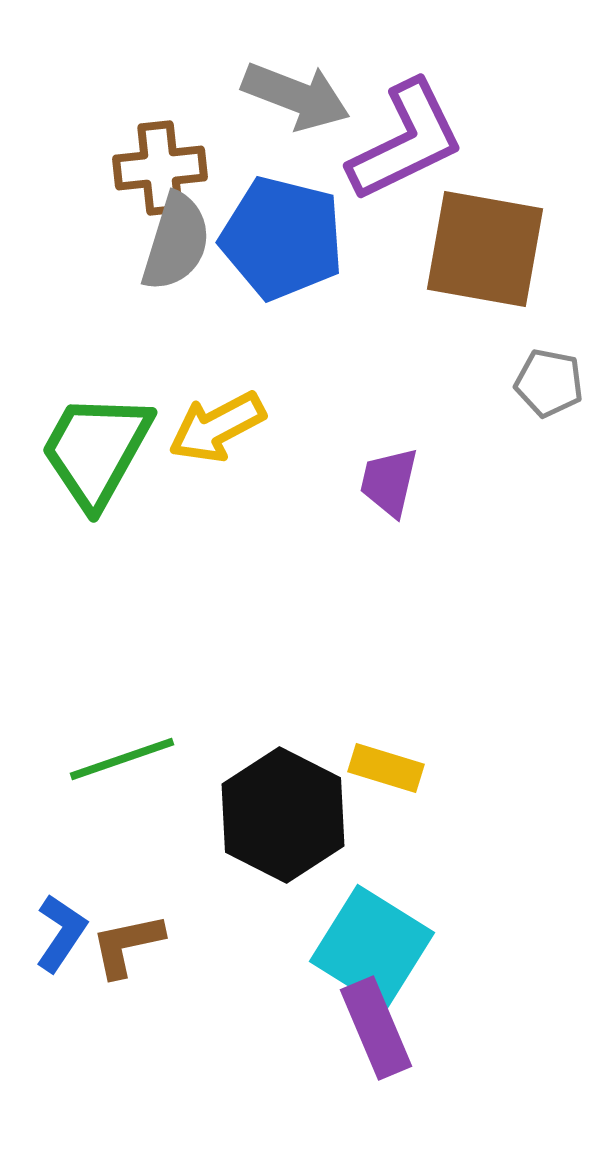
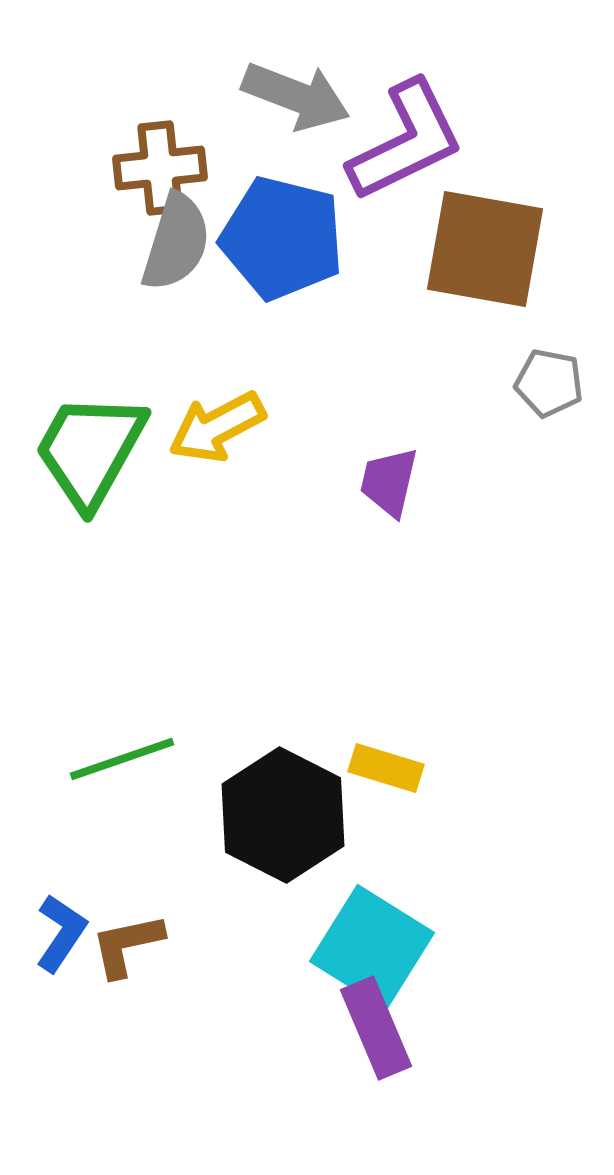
green trapezoid: moved 6 px left
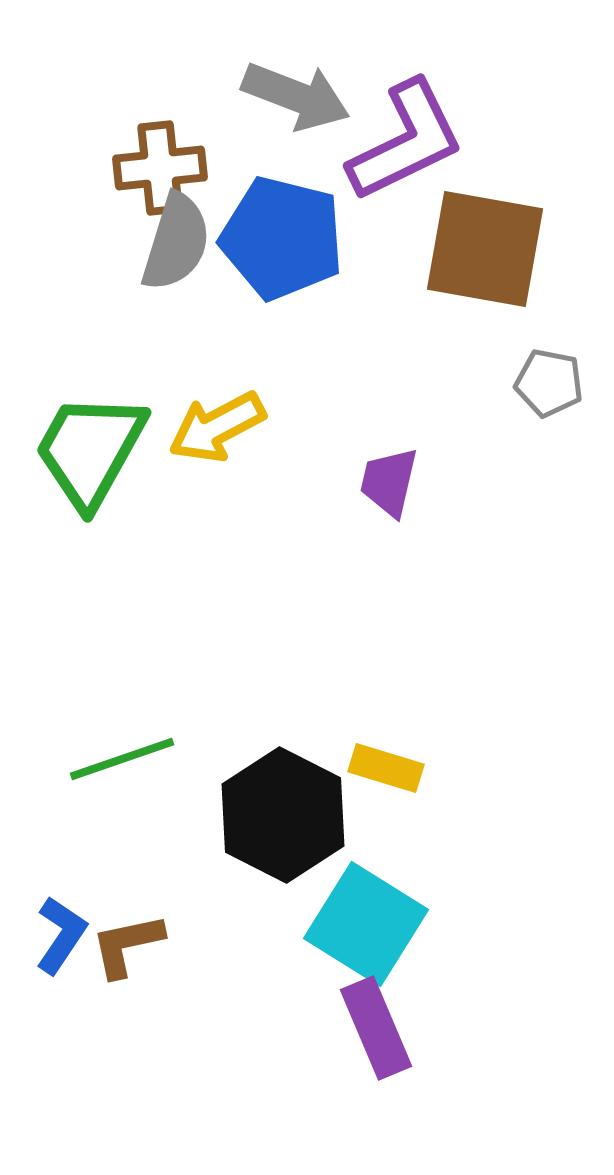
blue L-shape: moved 2 px down
cyan square: moved 6 px left, 23 px up
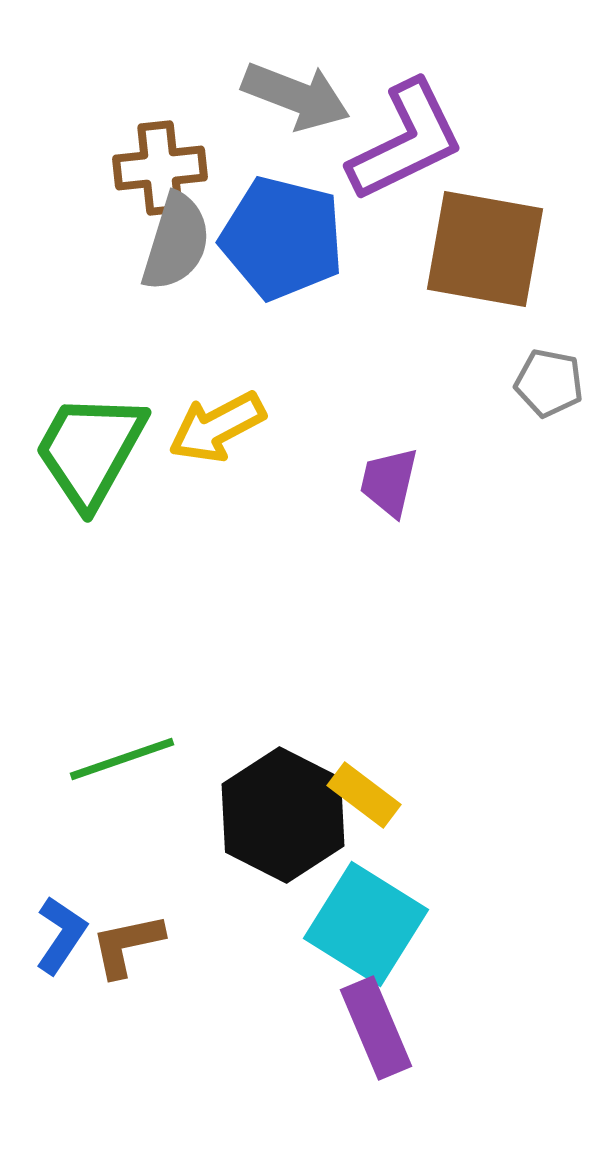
yellow rectangle: moved 22 px left, 27 px down; rotated 20 degrees clockwise
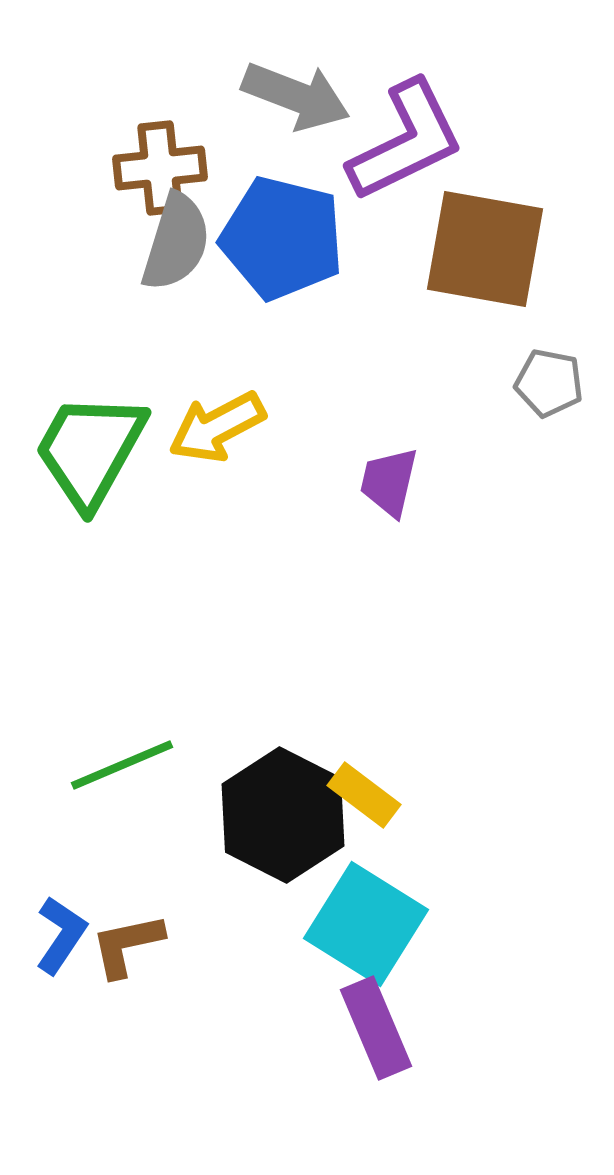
green line: moved 6 px down; rotated 4 degrees counterclockwise
